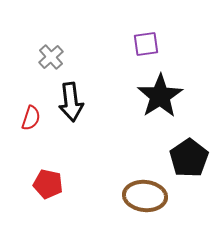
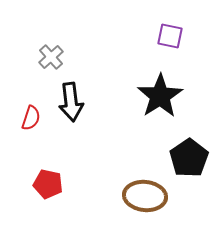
purple square: moved 24 px right, 8 px up; rotated 20 degrees clockwise
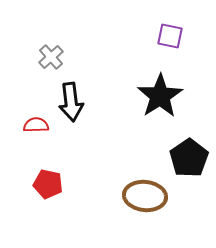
red semicircle: moved 5 px right, 7 px down; rotated 110 degrees counterclockwise
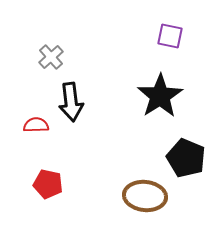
black pentagon: moved 3 px left; rotated 15 degrees counterclockwise
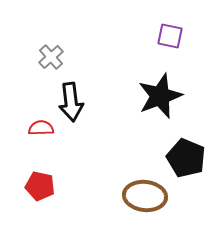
black star: rotated 12 degrees clockwise
red semicircle: moved 5 px right, 3 px down
red pentagon: moved 8 px left, 2 px down
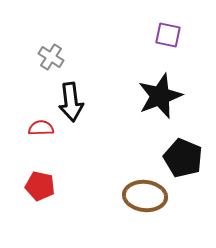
purple square: moved 2 px left, 1 px up
gray cross: rotated 15 degrees counterclockwise
black pentagon: moved 3 px left
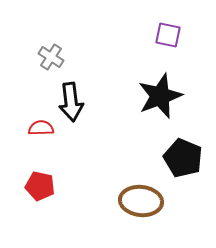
brown ellipse: moved 4 px left, 5 px down
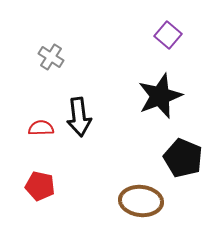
purple square: rotated 28 degrees clockwise
black arrow: moved 8 px right, 15 px down
